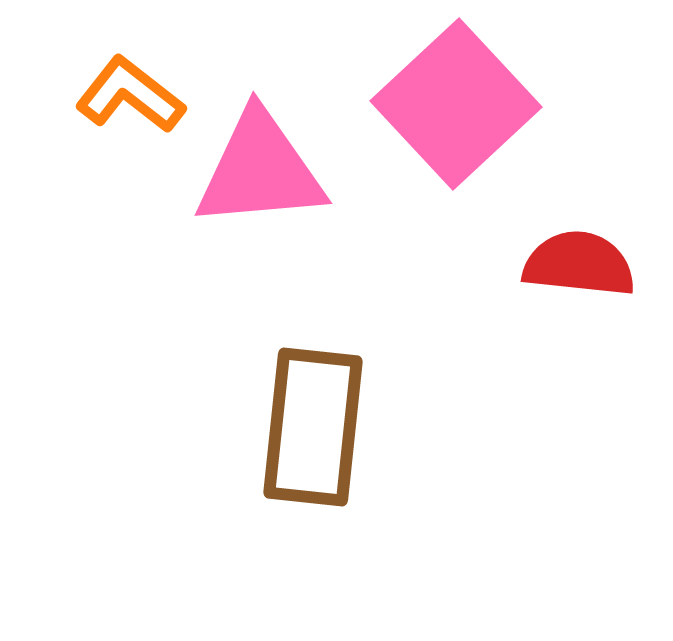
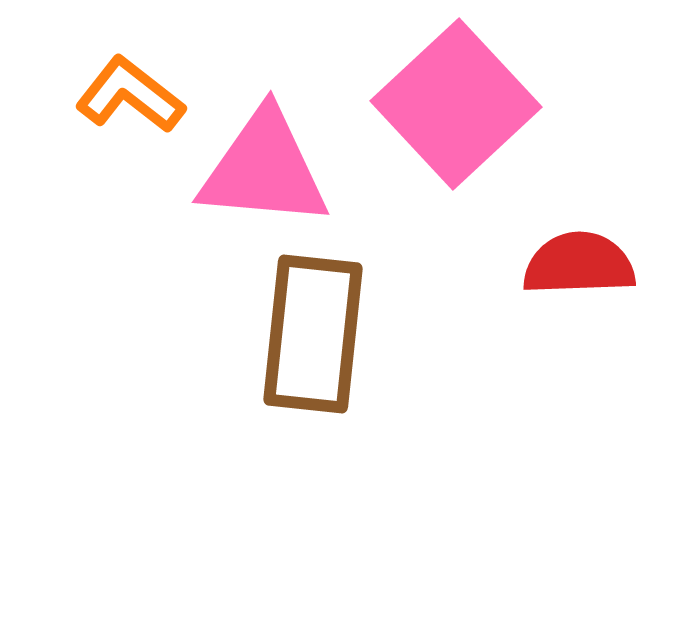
pink triangle: moved 4 px right, 1 px up; rotated 10 degrees clockwise
red semicircle: rotated 8 degrees counterclockwise
brown rectangle: moved 93 px up
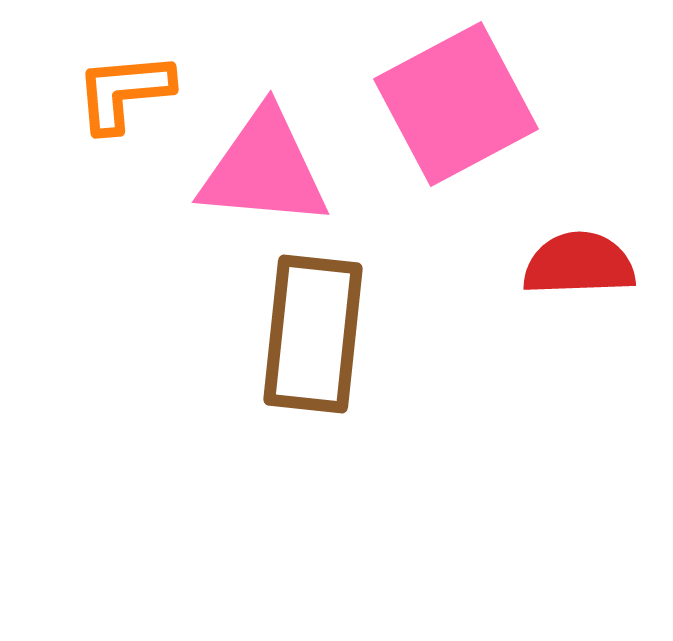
orange L-shape: moved 6 px left, 3 px up; rotated 43 degrees counterclockwise
pink square: rotated 15 degrees clockwise
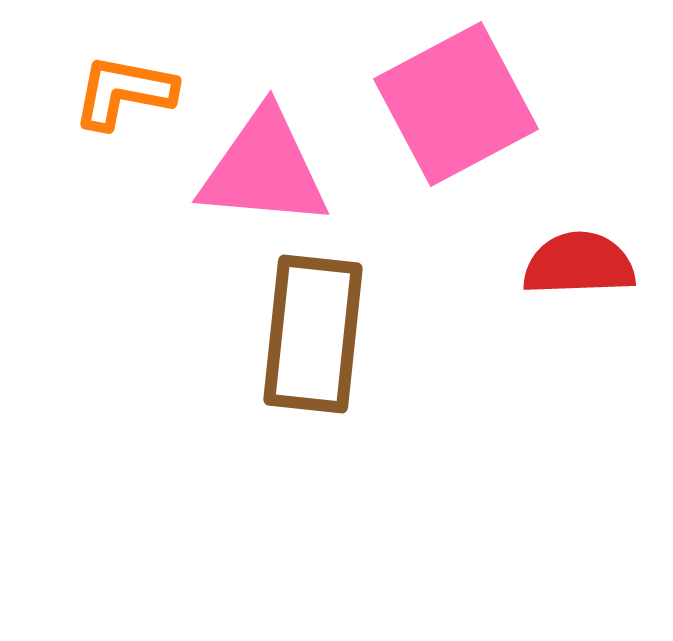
orange L-shape: rotated 16 degrees clockwise
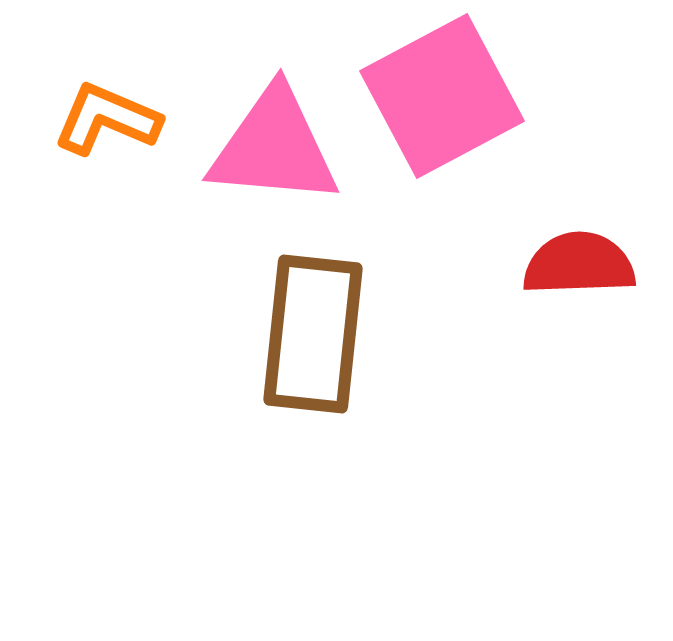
orange L-shape: moved 17 px left, 27 px down; rotated 12 degrees clockwise
pink square: moved 14 px left, 8 px up
pink triangle: moved 10 px right, 22 px up
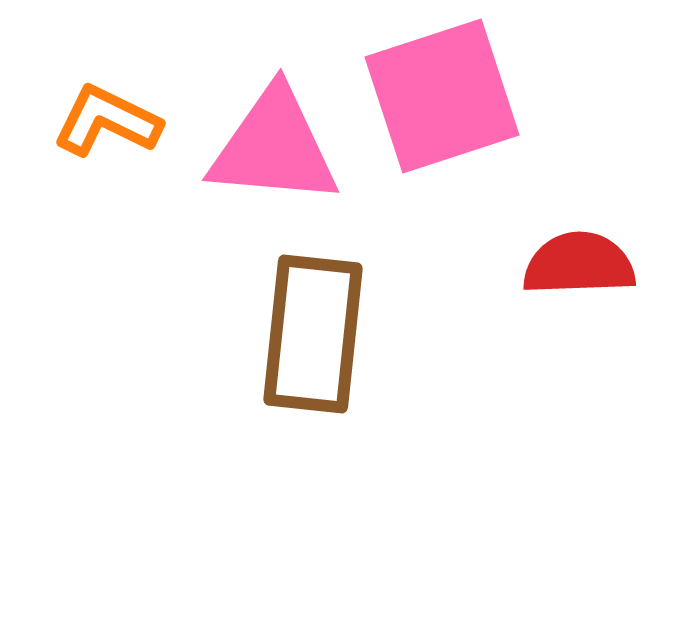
pink square: rotated 10 degrees clockwise
orange L-shape: moved 2 px down; rotated 3 degrees clockwise
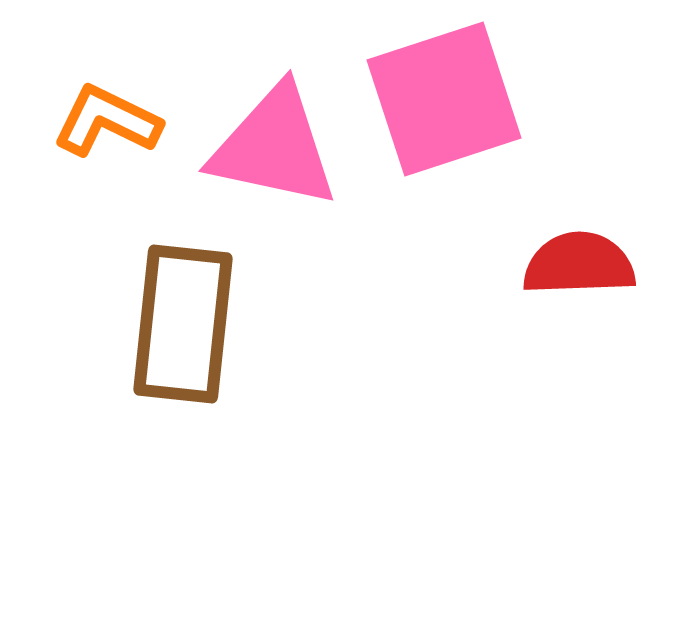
pink square: moved 2 px right, 3 px down
pink triangle: rotated 7 degrees clockwise
brown rectangle: moved 130 px left, 10 px up
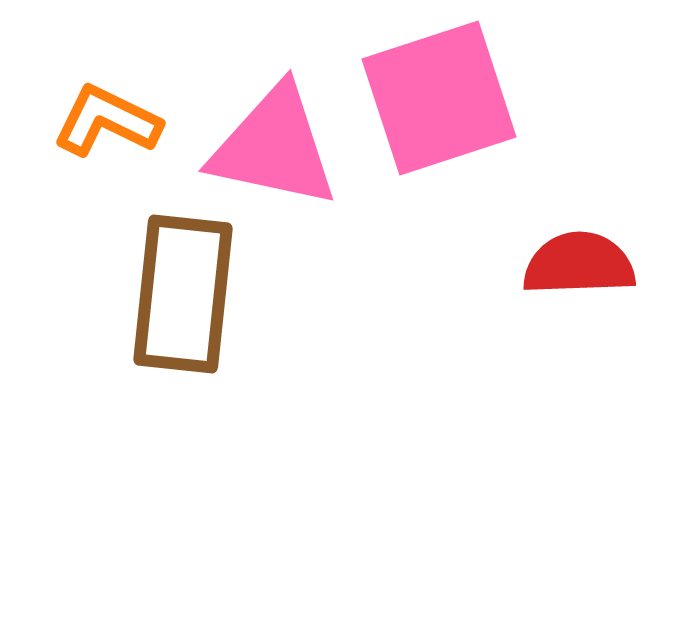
pink square: moved 5 px left, 1 px up
brown rectangle: moved 30 px up
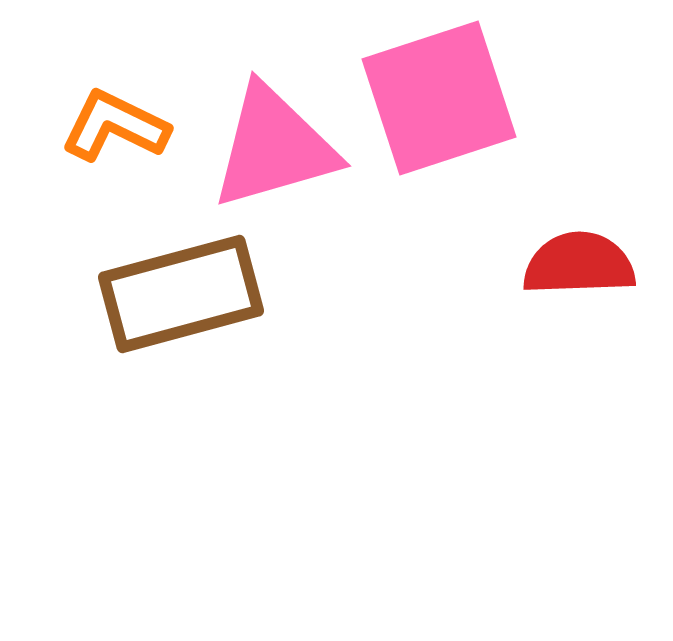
orange L-shape: moved 8 px right, 5 px down
pink triangle: rotated 28 degrees counterclockwise
brown rectangle: moved 2 px left; rotated 69 degrees clockwise
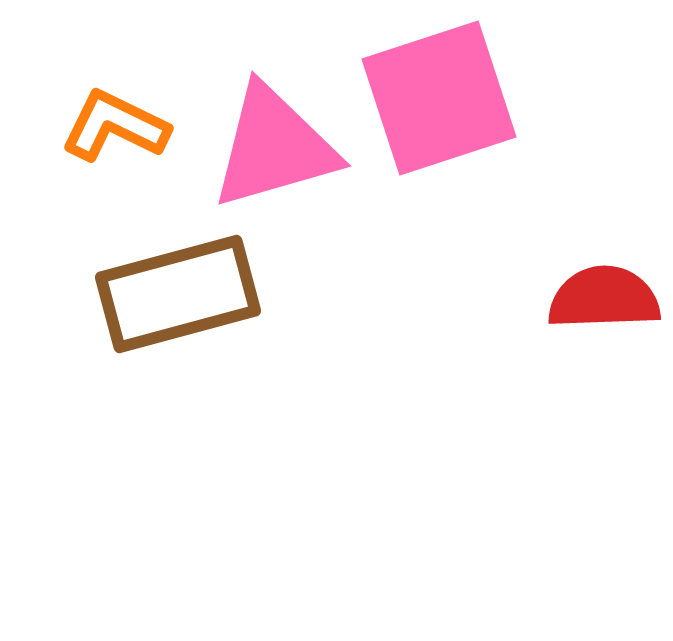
red semicircle: moved 25 px right, 34 px down
brown rectangle: moved 3 px left
